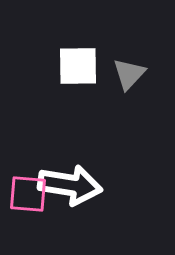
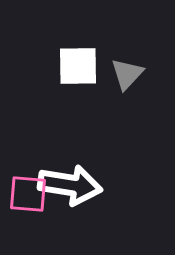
gray triangle: moved 2 px left
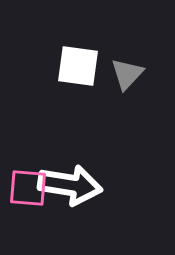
white square: rotated 9 degrees clockwise
pink square: moved 6 px up
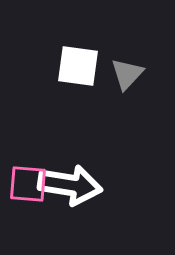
pink square: moved 4 px up
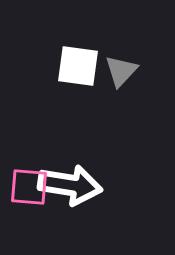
gray triangle: moved 6 px left, 3 px up
pink square: moved 1 px right, 3 px down
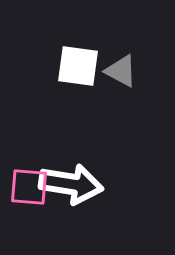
gray triangle: rotated 45 degrees counterclockwise
white arrow: moved 1 px right, 1 px up
